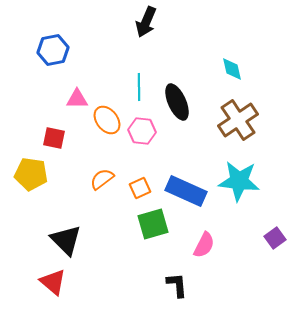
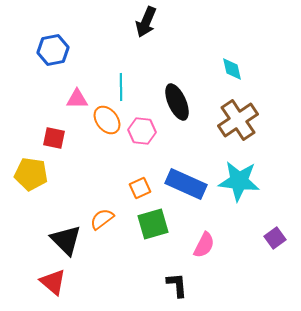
cyan line: moved 18 px left
orange semicircle: moved 40 px down
blue rectangle: moved 7 px up
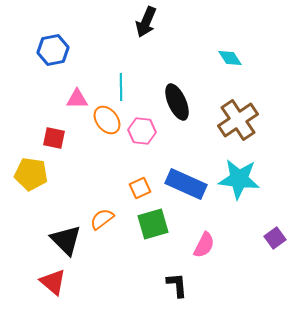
cyan diamond: moved 2 px left, 11 px up; rotated 20 degrees counterclockwise
cyan star: moved 2 px up
